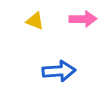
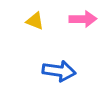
blue arrow: rotated 12 degrees clockwise
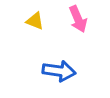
pink arrow: moved 5 px left; rotated 68 degrees clockwise
